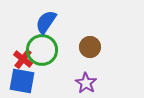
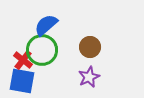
blue semicircle: moved 3 px down; rotated 15 degrees clockwise
red cross: moved 1 px down
purple star: moved 3 px right, 6 px up; rotated 15 degrees clockwise
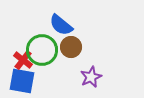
blue semicircle: moved 15 px right; rotated 100 degrees counterclockwise
brown circle: moved 19 px left
purple star: moved 2 px right
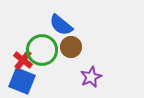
blue square: rotated 12 degrees clockwise
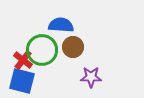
blue semicircle: rotated 145 degrees clockwise
brown circle: moved 2 px right
purple star: rotated 25 degrees clockwise
blue square: rotated 8 degrees counterclockwise
